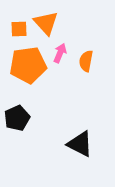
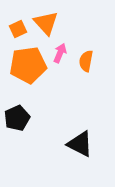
orange square: moved 1 px left; rotated 24 degrees counterclockwise
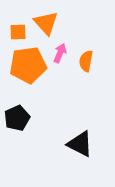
orange square: moved 3 px down; rotated 24 degrees clockwise
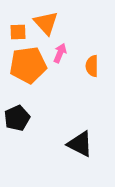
orange semicircle: moved 6 px right, 5 px down; rotated 10 degrees counterclockwise
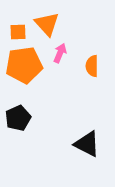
orange triangle: moved 1 px right, 1 px down
orange pentagon: moved 4 px left
black pentagon: moved 1 px right
black triangle: moved 7 px right
